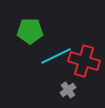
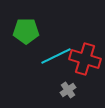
green pentagon: moved 4 px left
red cross: moved 1 px right, 2 px up
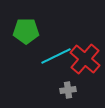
red cross: rotated 24 degrees clockwise
gray cross: rotated 28 degrees clockwise
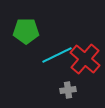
cyan line: moved 1 px right, 1 px up
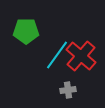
cyan line: rotated 28 degrees counterclockwise
red cross: moved 4 px left, 3 px up
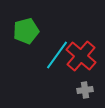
green pentagon: rotated 15 degrees counterclockwise
gray cross: moved 17 px right
